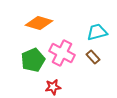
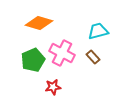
cyan trapezoid: moved 1 px right, 1 px up
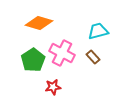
green pentagon: rotated 10 degrees counterclockwise
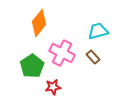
orange diamond: rotated 68 degrees counterclockwise
green pentagon: moved 1 px left, 6 px down
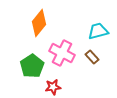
brown rectangle: moved 1 px left
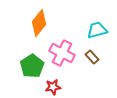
cyan trapezoid: moved 1 px left, 1 px up
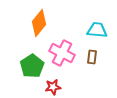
cyan trapezoid: rotated 20 degrees clockwise
brown rectangle: rotated 48 degrees clockwise
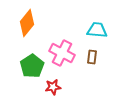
orange diamond: moved 12 px left
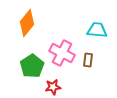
brown rectangle: moved 4 px left, 3 px down
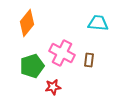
cyan trapezoid: moved 1 px right, 7 px up
brown rectangle: moved 1 px right
green pentagon: rotated 15 degrees clockwise
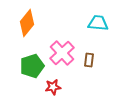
pink cross: rotated 20 degrees clockwise
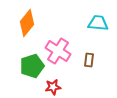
pink cross: moved 4 px left, 2 px up; rotated 15 degrees counterclockwise
